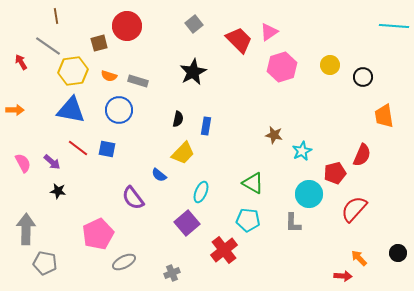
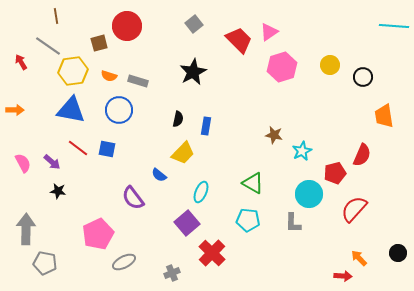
red cross at (224, 250): moved 12 px left, 3 px down; rotated 8 degrees counterclockwise
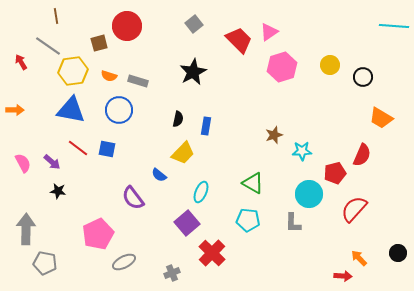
orange trapezoid at (384, 116): moved 3 px left, 2 px down; rotated 50 degrees counterclockwise
brown star at (274, 135): rotated 30 degrees counterclockwise
cyan star at (302, 151): rotated 24 degrees clockwise
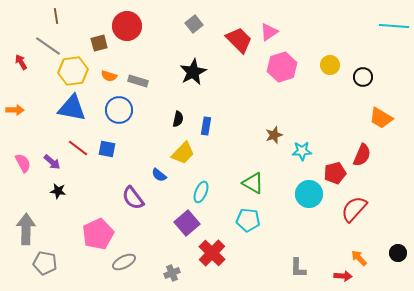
blue triangle at (71, 110): moved 1 px right, 2 px up
gray L-shape at (293, 223): moved 5 px right, 45 px down
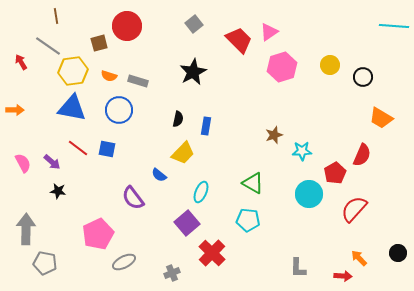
red pentagon at (335, 173): rotated 15 degrees counterclockwise
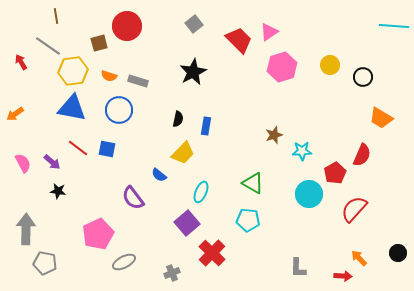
orange arrow at (15, 110): moved 4 px down; rotated 144 degrees clockwise
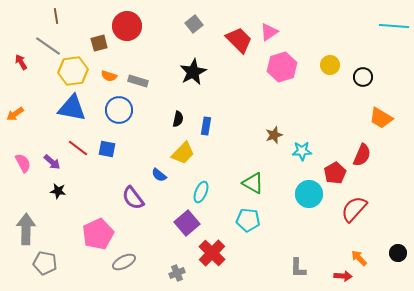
gray cross at (172, 273): moved 5 px right
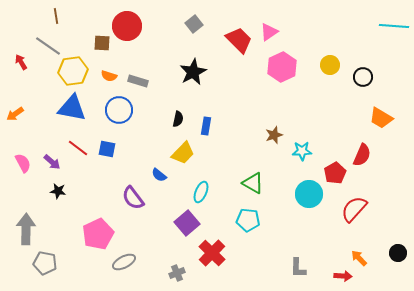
brown square at (99, 43): moved 3 px right; rotated 18 degrees clockwise
pink hexagon at (282, 67): rotated 8 degrees counterclockwise
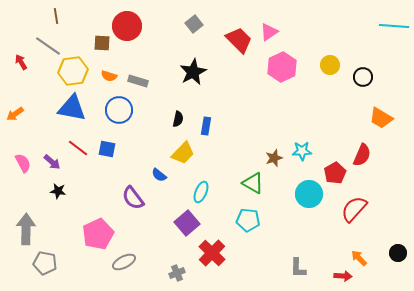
brown star at (274, 135): moved 23 px down
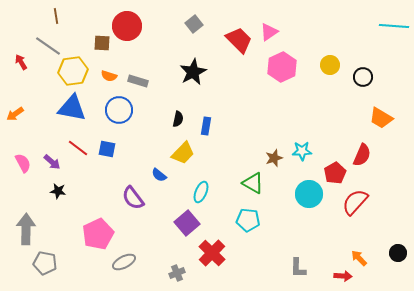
red semicircle at (354, 209): moved 1 px right, 7 px up
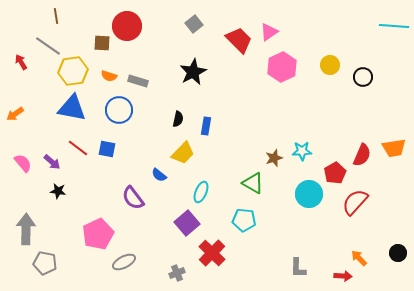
orange trapezoid at (381, 118): moved 13 px right, 30 px down; rotated 40 degrees counterclockwise
pink semicircle at (23, 163): rotated 12 degrees counterclockwise
cyan pentagon at (248, 220): moved 4 px left
